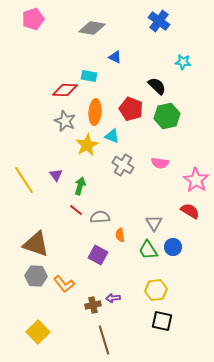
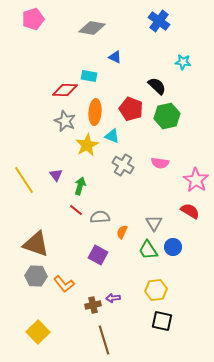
orange semicircle: moved 2 px right, 3 px up; rotated 32 degrees clockwise
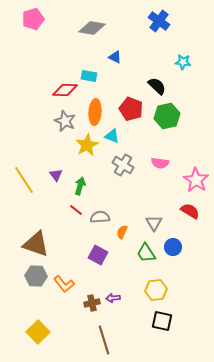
green trapezoid: moved 2 px left, 3 px down
brown cross: moved 1 px left, 2 px up
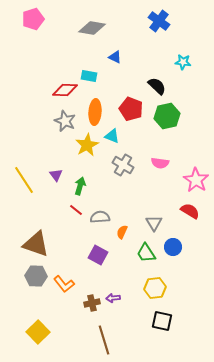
yellow hexagon: moved 1 px left, 2 px up
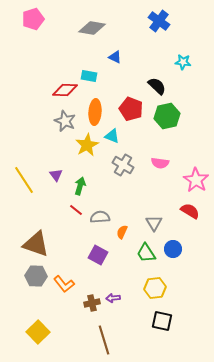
blue circle: moved 2 px down
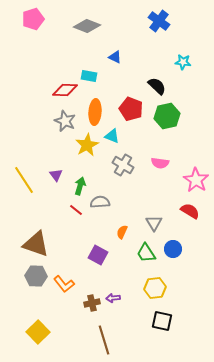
gray diamond: moved 5 px left, 2 px up; rotated 12 degrees clockwise
gray semicircle: moved 15 px up
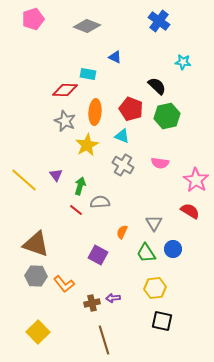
cyan rectangle: moved 1 px left, 2 px up
cyan triangle: moved 10 px right
yellow line: rotated 16 degrees counterclockwise
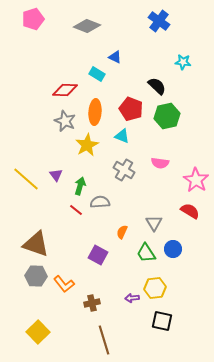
cyan rectangle: moved 9 px right; rotated 21 degrees clockwise
gray cross: moved 1 px right, 5 px down
yellow line: moved 2 px right, 1 px up
purple arrow: moved 19 px right
